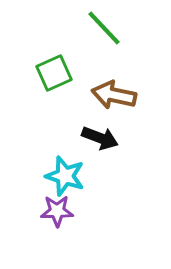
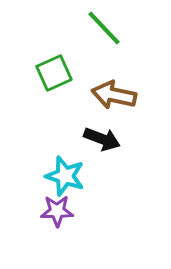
black arrow: moved 2 px right, 1 px down
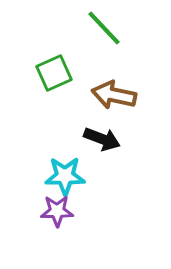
cyan star: rotated 18 degrees counterclockwise
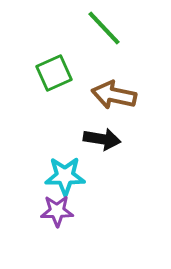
black arrow: rotated 12 degrees counterclockwise
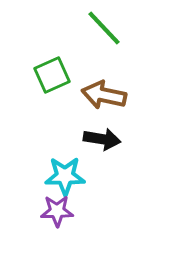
green square: moved 2 px left, 2 px down
brown arrow: moved 10 px left
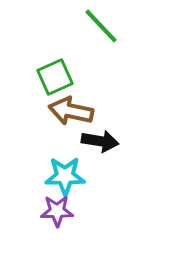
green line: moved 3 px left, 2 px up
green square: moved 3 px right, 2 px down
brown arrow: moved 33 px left, 16 px down
black arrow: moved 2 px left, 2 px down
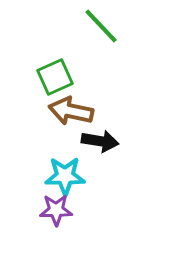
purple star: moved 1 px left, 1 px up
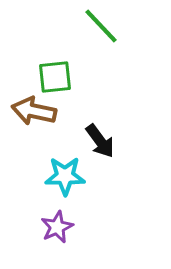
green square: rotated 18 degrees clockwise
brown arrow: moved 37 px left
black arrow: rotated 45 degrees clockwise
purple star: moved 1 px right, 17 px down; rotated 24 degrees counterclockwise
